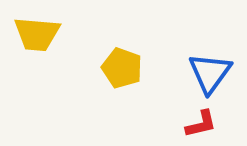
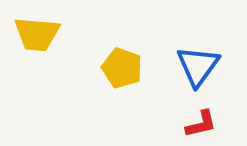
blue triangle: moved 12 px left, 7 px up
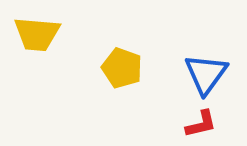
blue triangle: moved 8 px right, 8 px down
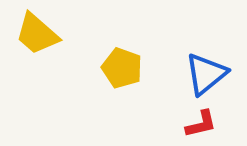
yellow trapezoid: rotated 36 degrees clockwise
blue triangle: rotated 15 degrees clockwise
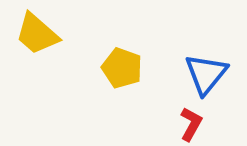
blue triangle: rotated 12 degrees counterclockwise
red L-shape: moved 10 px left; rotated 48 degrees counterclockwise
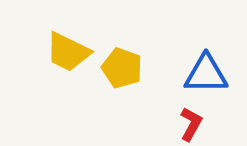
yellow trapezoid: moved 31 px right, 18 px down; rotated 15 degrees counterclockwise
blue triangle: rotated 51 degrees clockwise
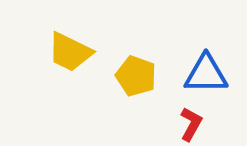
yellow trapezoid: moved 2 px right
yellow pentagon: moved 14 px right, 8 px down
